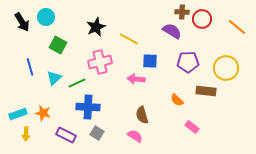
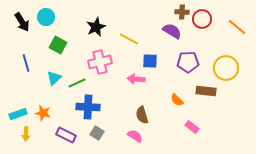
blue line: moved 4 px left, 4 px up
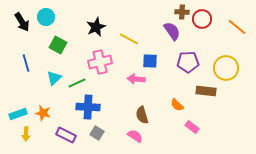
purple semicircle: rotated 24 degrees clockwise
orange semicircle: moved 5 px down
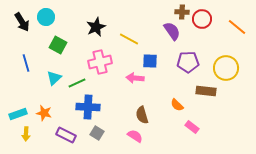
pink arrow: moved 1 px left, 1 px up
orange star: moved 1 px right
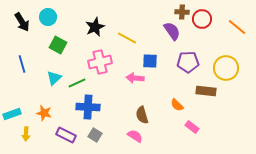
cyan circle: moved 2 px right
black star: moved 1 px left
yellow line: moved 2 px left, 1 px up
blue line: moved 4 px left, 1 px down
cyan rectangle: moved 6 px left
gray square: moved 2 px left, 2 px down
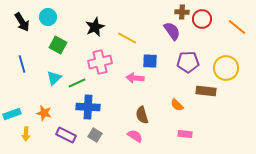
pink rectangle: moved 7 px left, 7 px down; rotated 32 degrees counterclockwise
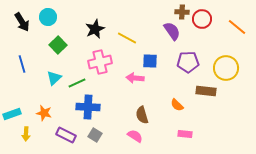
black star: moved 2 px down
green square: rotated 18 degrees clockwise
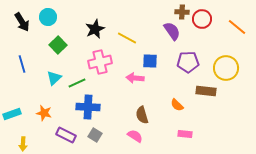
yellow arrow: moved 3 px left, 10 px down
